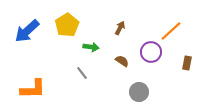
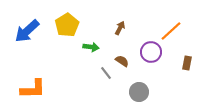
gray line: moved 24 px right
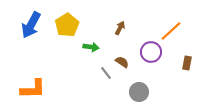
blue arrow: moved 4 px right, 6 px up; rotated 20 degrees counterclockwise
brown semicircle: moved 1 px down
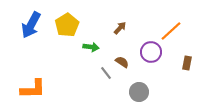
brown arrow: rotated 16 degrees clockwise
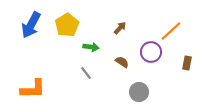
gray line: moved 20 px left
